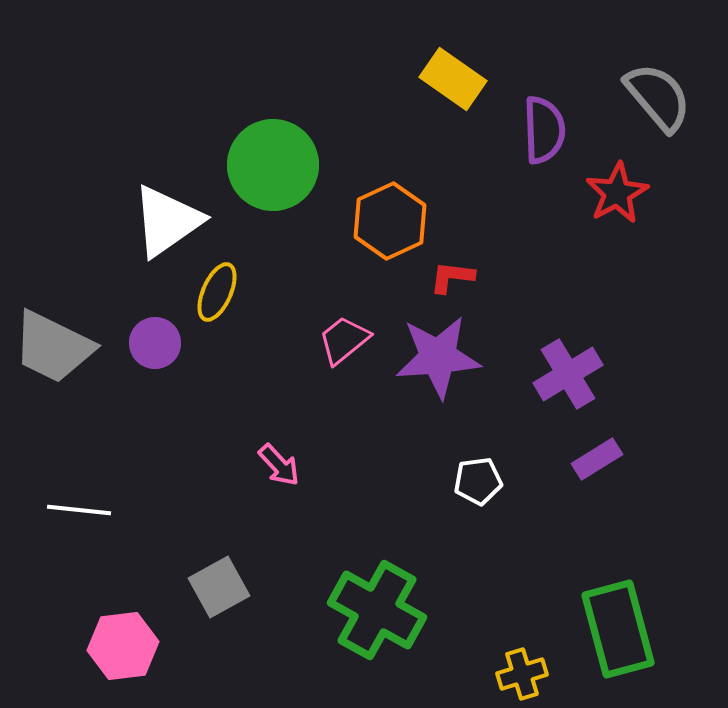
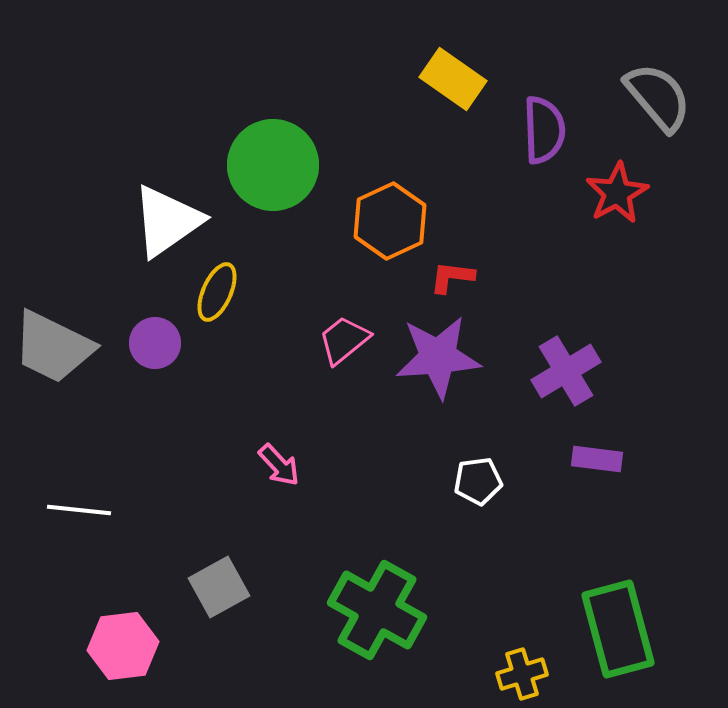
purple cross: moved 2 px left, 3 px up
purple rectangle: rotated 39 degrees clockwise
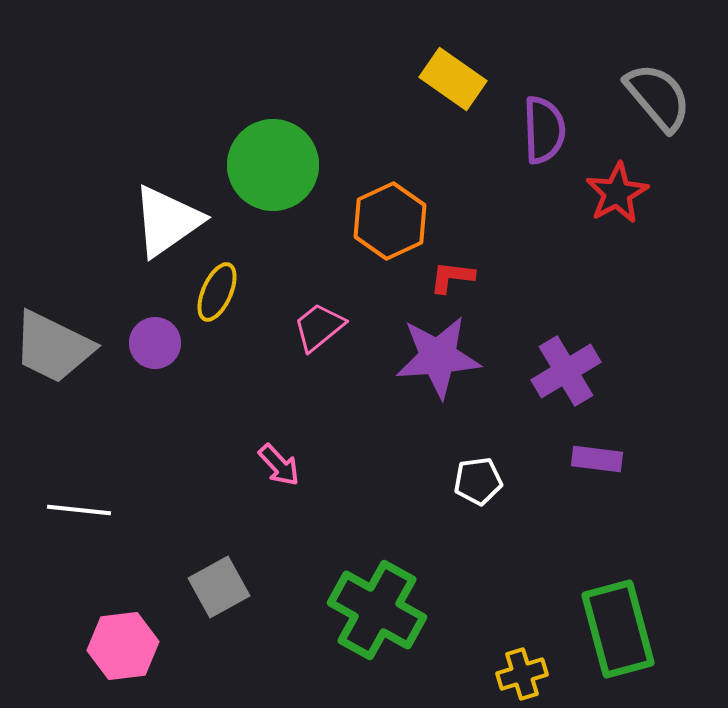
pink trapezoid: moved 25 px left, 13 px up
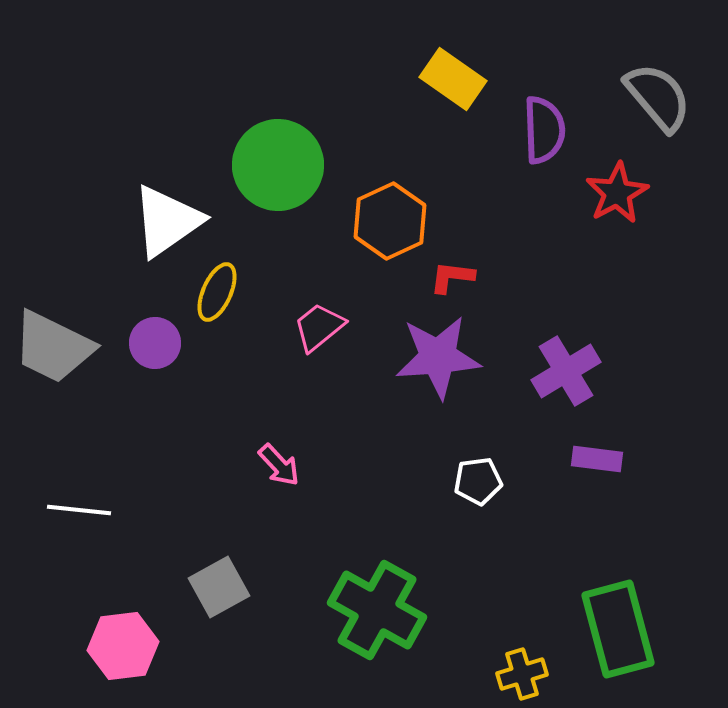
green circle: moved 5 px right
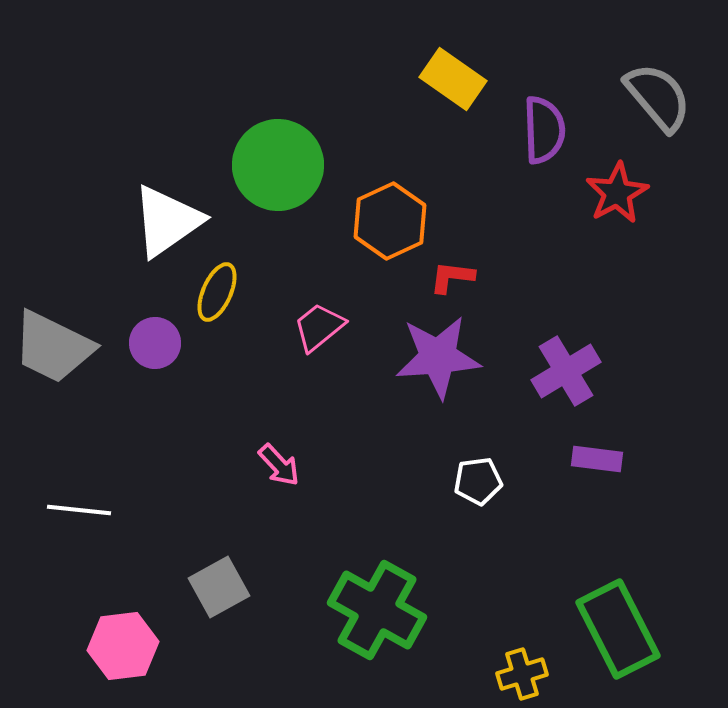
green rectangle: rotated 12 degrees counterclockwise
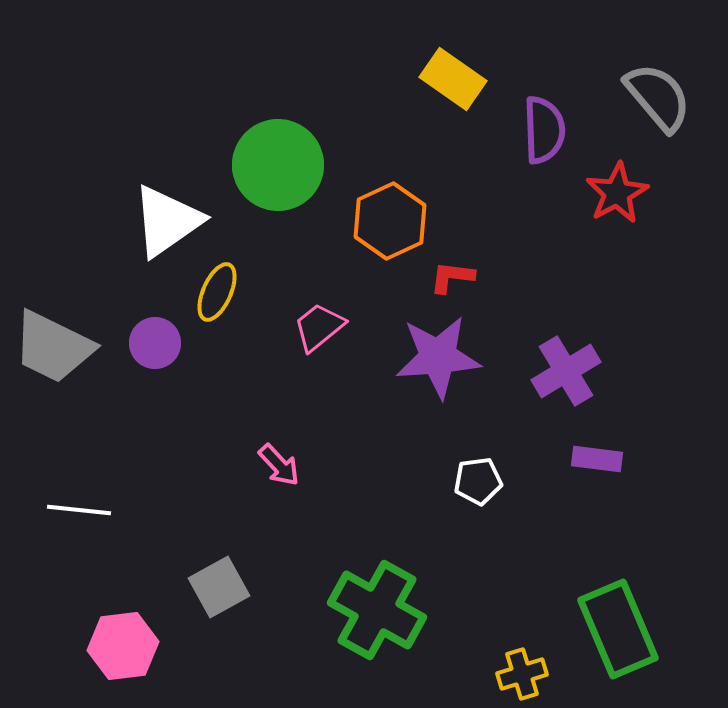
green rectangle: rotated 4 degrees clockwise
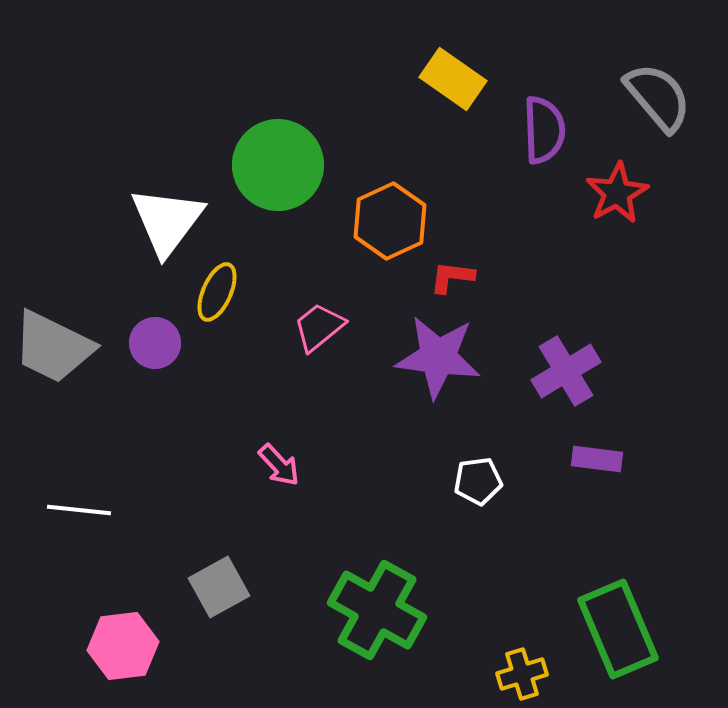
white triangle: rotated 18 degrees counterclockwise
purple star: rotated 12 degrees clockwise
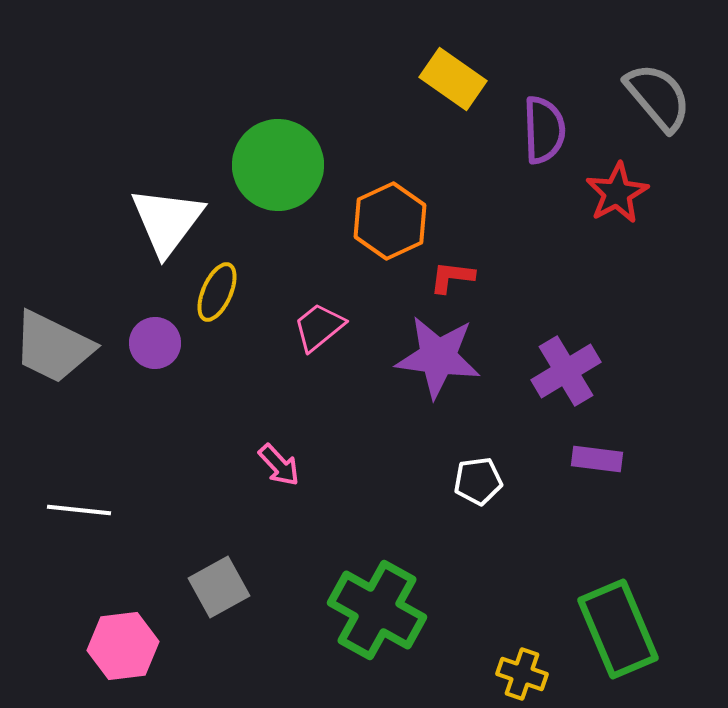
yellow cross: rotated 36 degrees clockwise
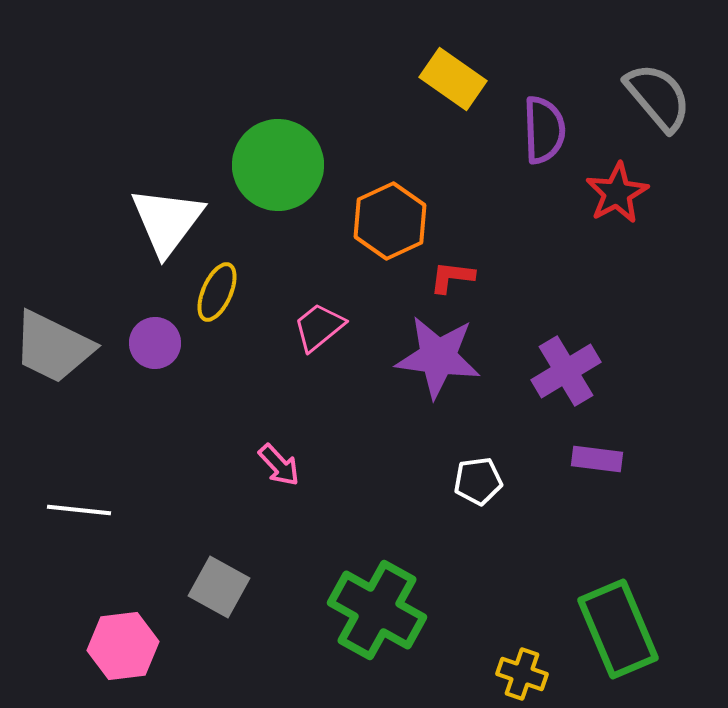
gray square: rotated 32 degrees counterclockwise
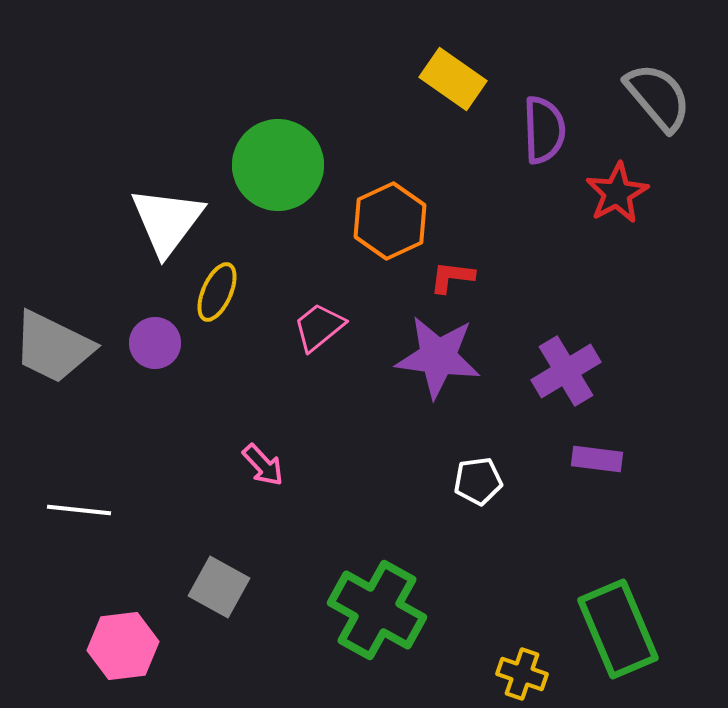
pink arrow: moved 16 px left
